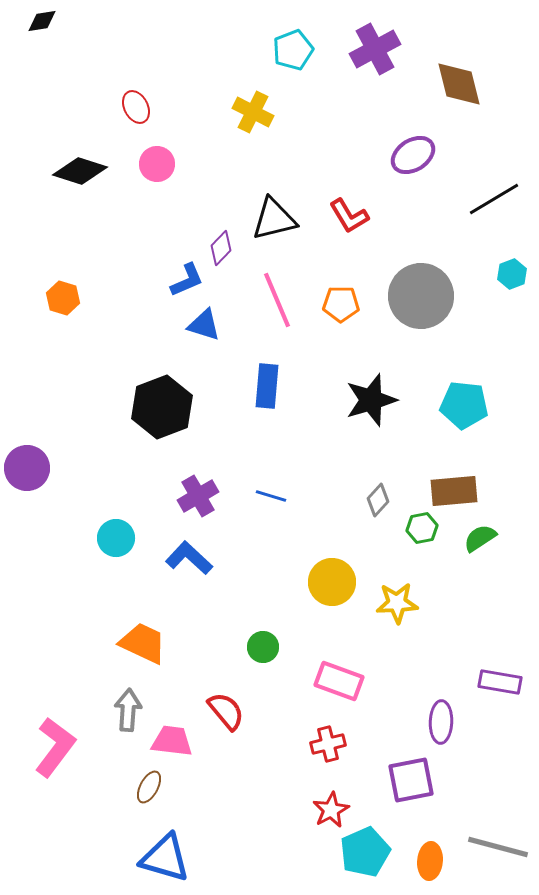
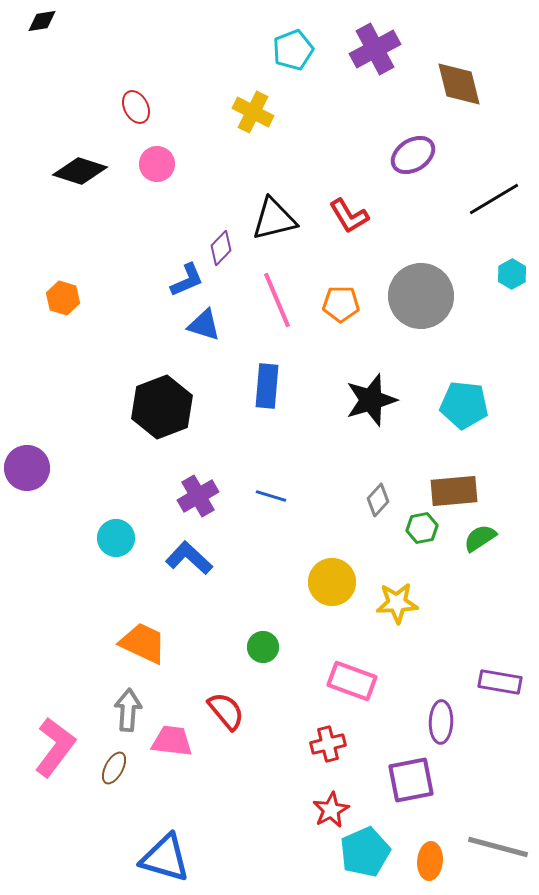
cyan hexagon at (512, 274): rotated 8 degrees counterclockwise
pink rectangle at (339, 681): moved 13 px right
brown ellipse at (149, 787): moved 35 px left, 19 px up
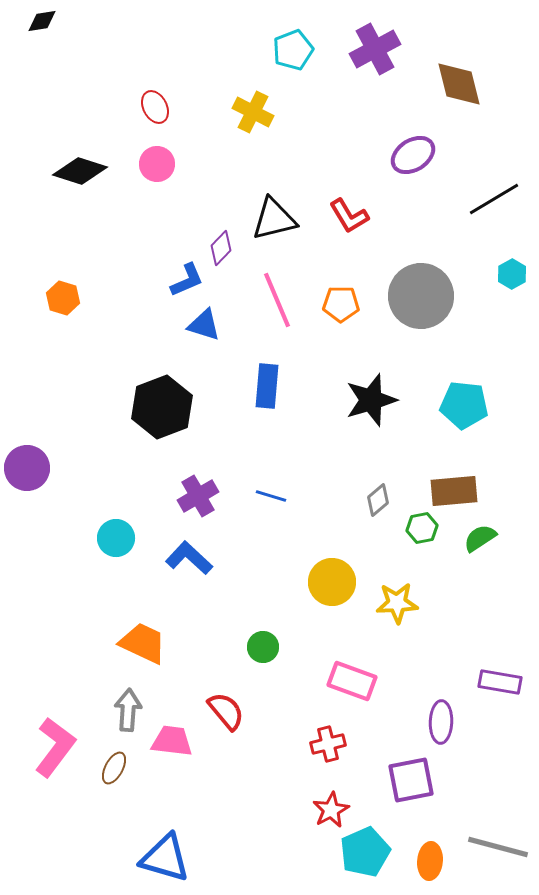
red ellipse at (136, 107): moved 19 px right
gray diamond at (378, 500): rotated 8 degrees clockwise
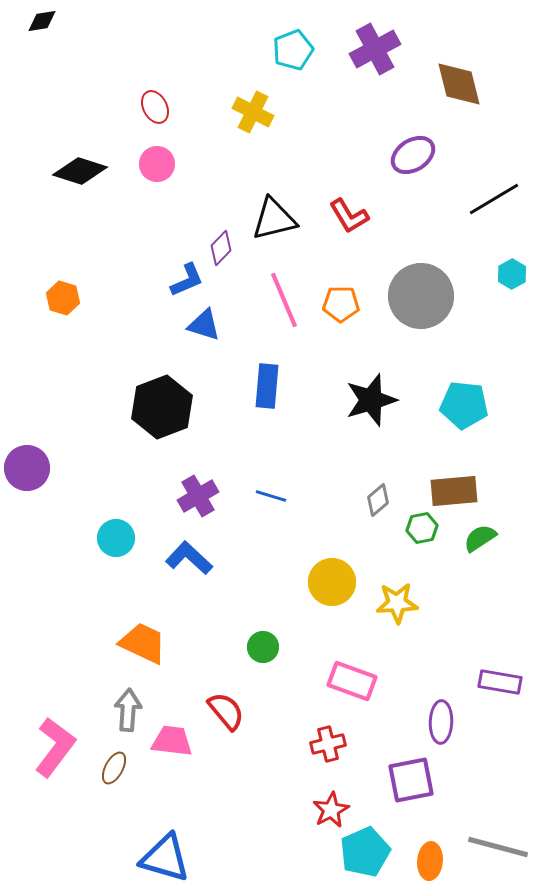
pink line at (277, 300): moved 7 px right
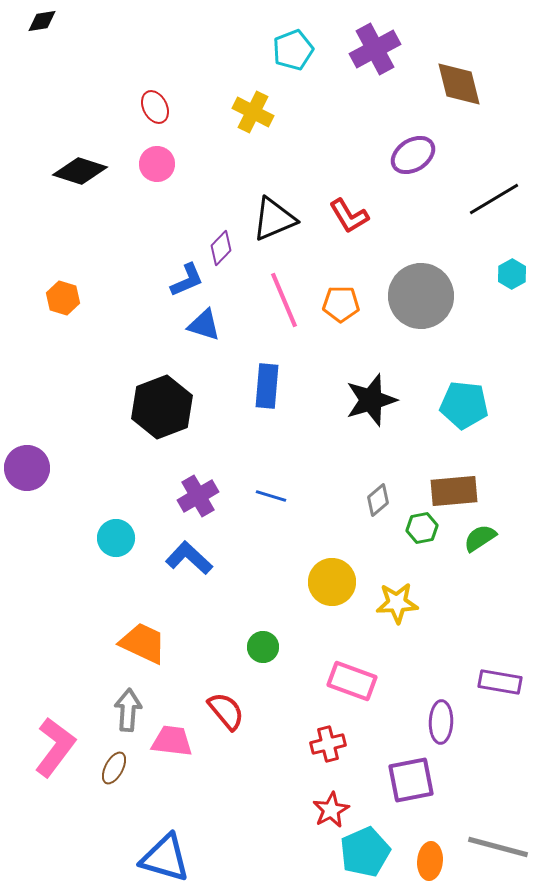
black triangle at (274, 219): rotated 9 degrees counterclockwise
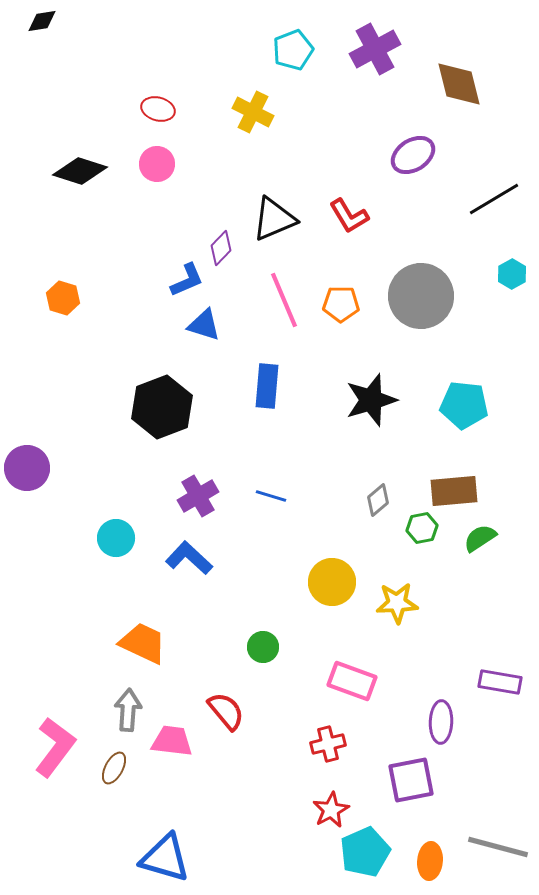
red ellipse at (155, 107): moved 3 px right, 2 px down; rotated 48 degrees counterclockwise
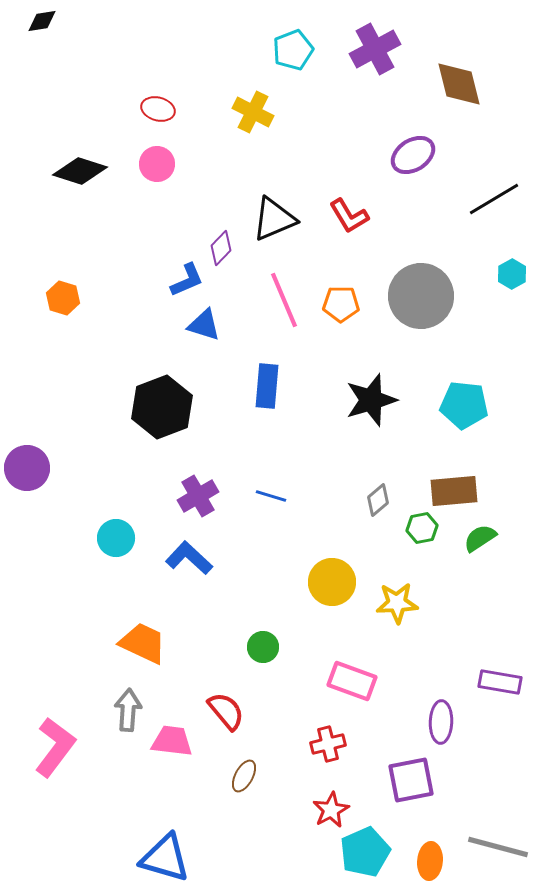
brown ellipse at (114, 768): moved 130 px right, 8 px down
